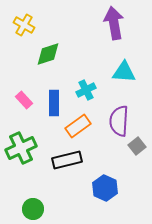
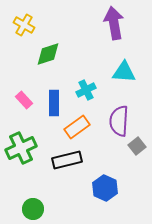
orange rectangle: moved 1 px left, 1 px down
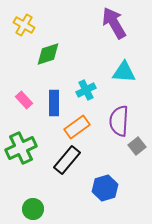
purple arrow: rotated 20 degrees counterclockwise
black rectangle: rotated 36 degrees counterclockwise
blue hexagon: rotated 20 degrees clockwise
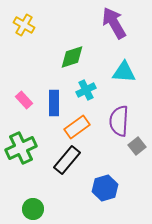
green diamond: moved 24 px right, 3 px down
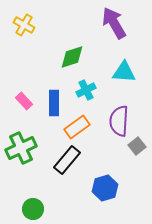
pink rectangle: moved 1 px down
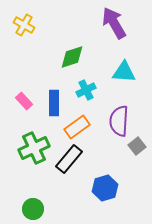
green cross: moved 13 px right
black rectangle: moved 2 px right, 1 px up
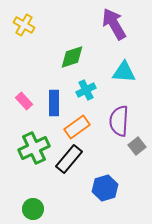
purple arrow: moved 1 px down
